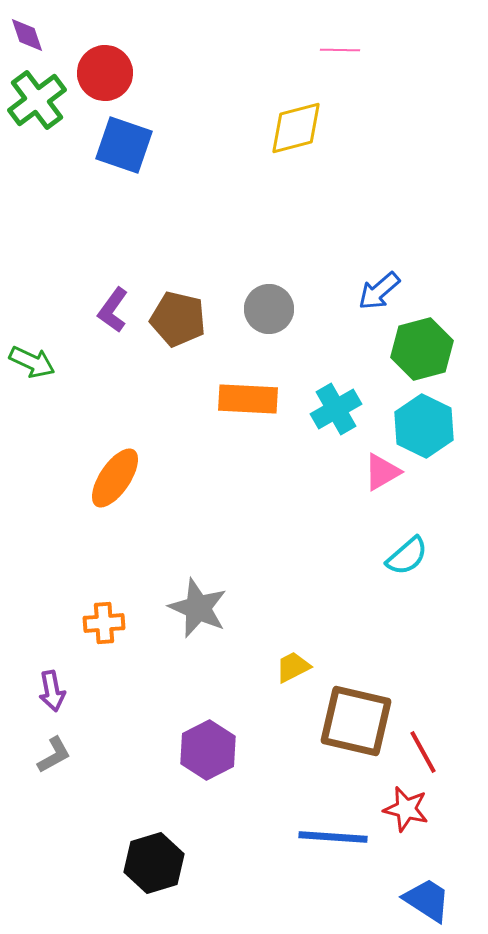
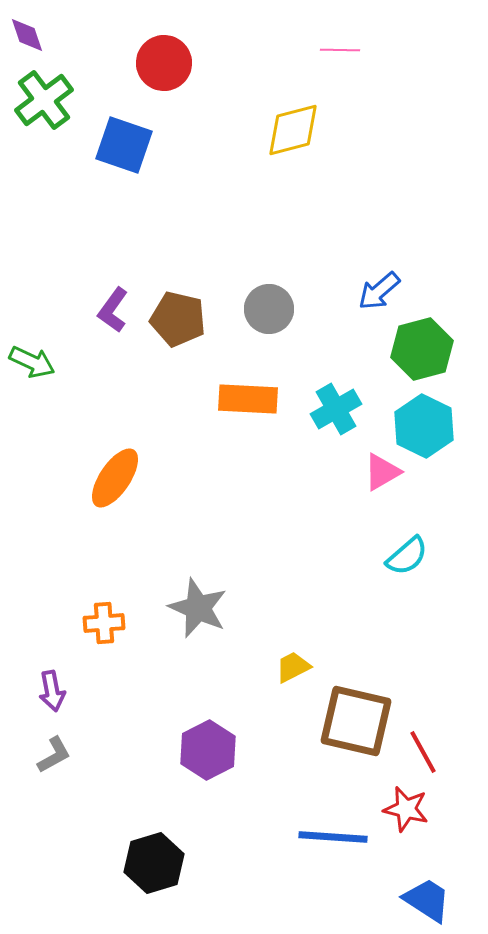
red circle: moved 59 px right, 10 px up
green cross: moved 7 px right
yellow diamond: moved 3 px left, 2 px down
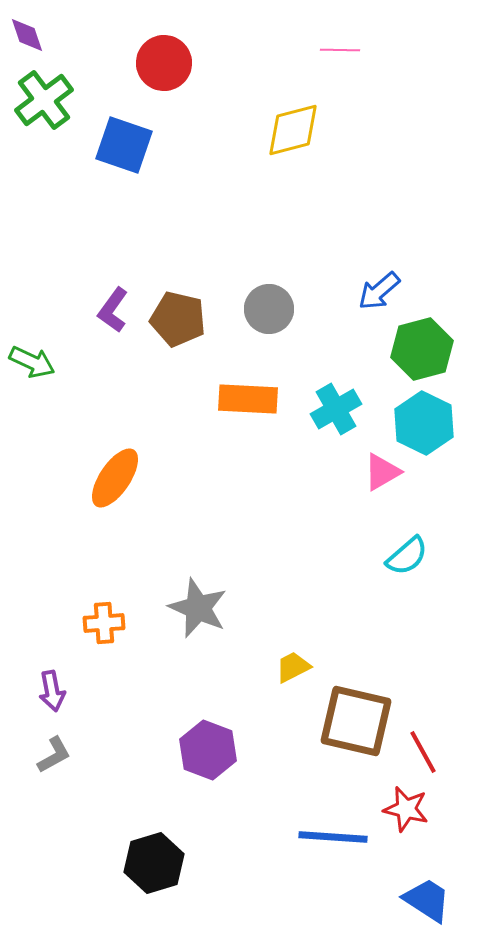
cyan hexagon: moved 3 px up
purple hexagon: rotated 12 degrees counterclockwise
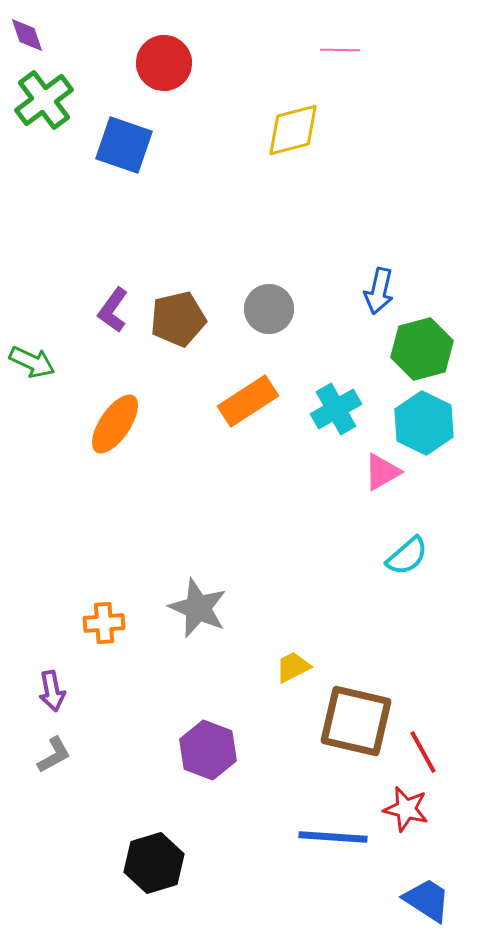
blue arrow: rotated 36 degrees counterclockwise
brown pentagon: rotated 26 degrees counterclockwise
orange rectangle: moved 2 px down; rotated 36 degrees counterclockwise
orange ellipse: moved 54 px up
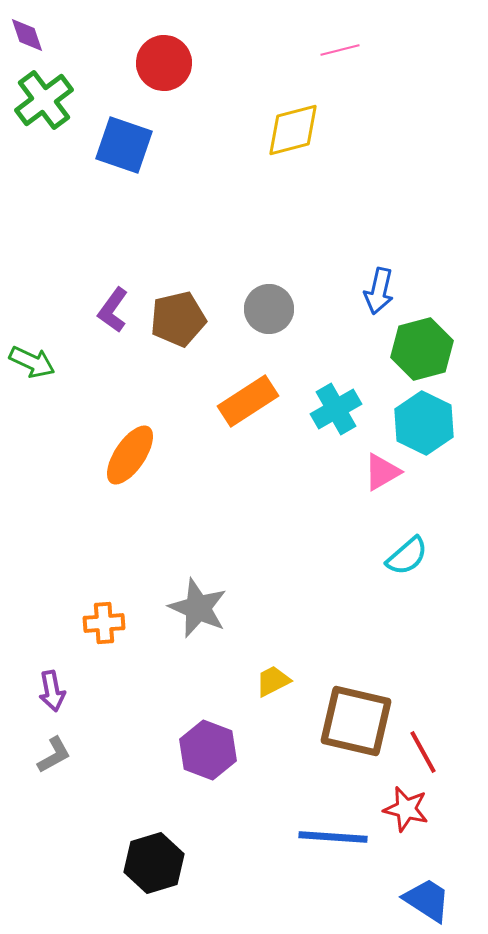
pink line: rotated 15 degrees counterclockwise
orange ellipse: moved 15 px right, 31 px down
yellow trapezoid: moved 20 px left, 14 px down
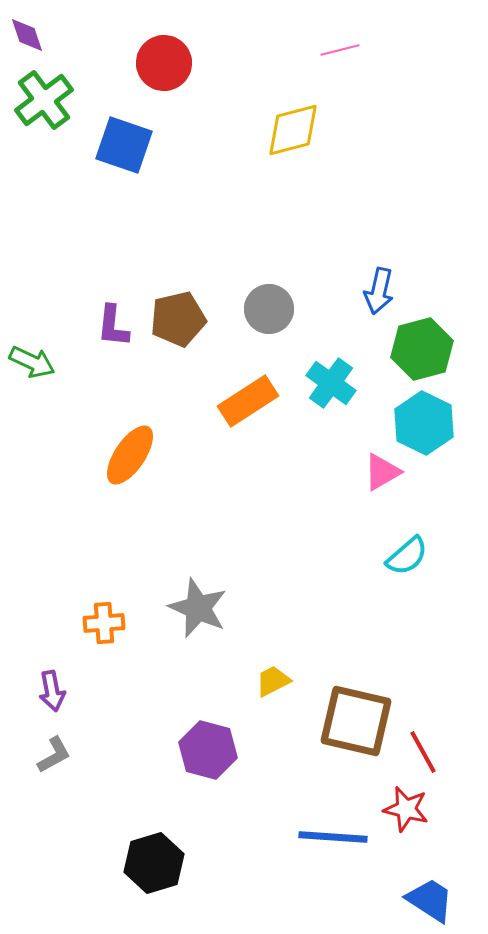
purple L-shape: moved 16 px down; rotated 30 degrees counterclockwise
cyan cross: moved 5 px left, 26 px up; rotated 24 degrees counterclockwise
purple hexagon: rotated 6 degrees counterclockwise
blue trapezoid: moved 3 px right
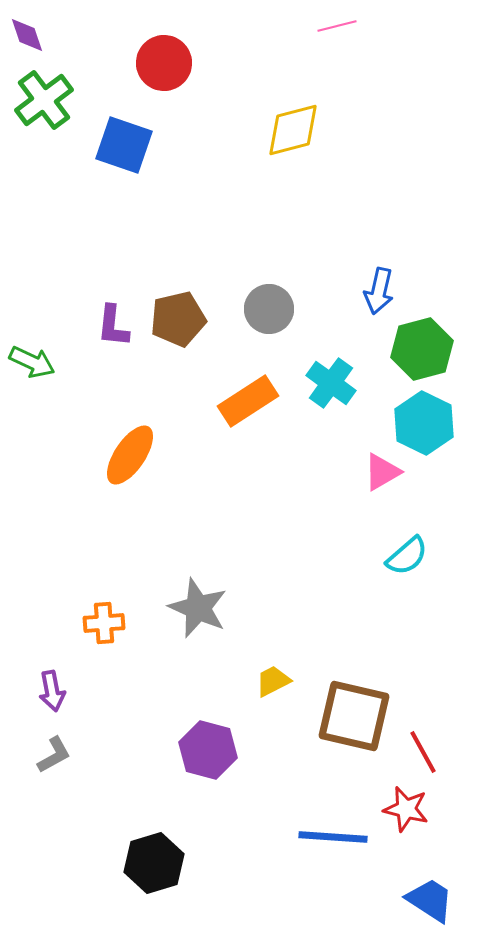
pink line: moved 3 px left, 24 px up
brown square: moved 2 px left, 5 px up
